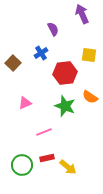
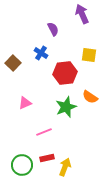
blue cross: rotated 24 degrees counterclockwise
green star: moved 1 px right, 1 px down; rotated 30 degrees clockwise
yellow arrow: moved 3 px left; rotated 108 degrees counterclockwise
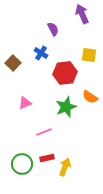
green circle: moved 1 px up
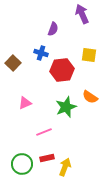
purple semicircle: rotated 48 degrees clockwise
blue cross: rotated 16 degrees counterclockwise
red hexagon: moved 3 px left, 3 px up
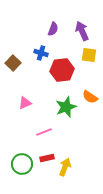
purple arrow: moved 17 px down
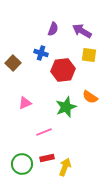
purple arrow: rotated 36 degrees counterclockwise
red hexagon: moved 1 px right
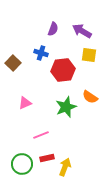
pink line: moved 3 px left, 3 px down
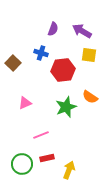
yellow arrow: moved 4 px right, 3 px down
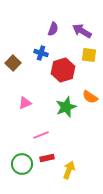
red hexagon: rotated 10 degrees counterclockwise
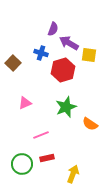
purple arrow: moved 13 px left, 12 px down
orange semicircle: moved 27 px down
yellow arrow: moved 4 px right, 4 px down
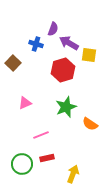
blue cross: moved 5 px left, 9 px up
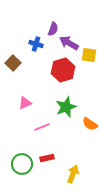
pink line: moved 1 px right, 8 px up
